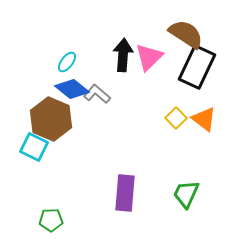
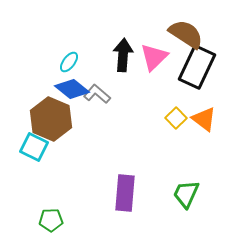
pink triangle: moved 5 px right
cyan ellipse: moved 2 px right
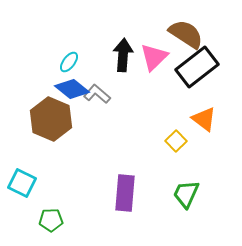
black rectangle: rotated 27 degrees clockwise
yellow square: moved 23 px down
cyan square: moved 12 px left, 36 px down
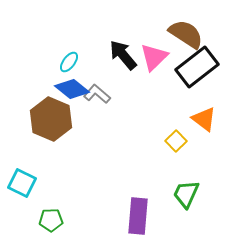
black arrow: rotated 44 degrees counterclockwise
purple rectangle: moved 13 px right, 23 px down
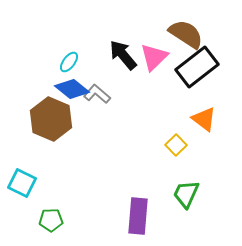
yellow square: moved 4 px down
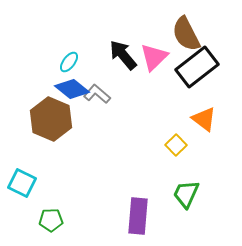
brown semicircle: rotated 150 degrees counterclockwise
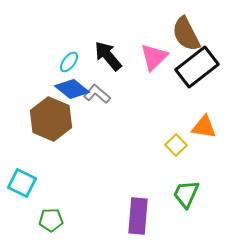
black arrow: moved 15 px left, 1 px down
orange triangle: moved 8 px down; rotated 28 degrees counterclockwise
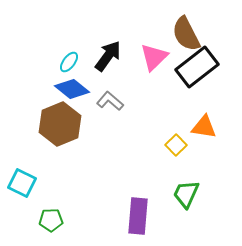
black arrow: rotated 76 degrees clockwise
gray L-shape: moved 13 px right, 7 px down
brown hexagon: moved 9 px right, 5 px down; rotated 15 degrees clockwise
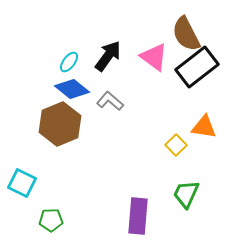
pink triangle: rotated 40 degrees counterclockwise
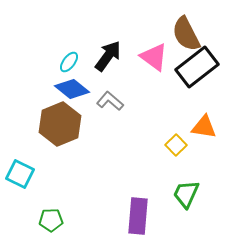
cyan square: moved 2 px left, 9 px up
